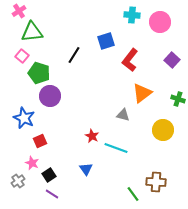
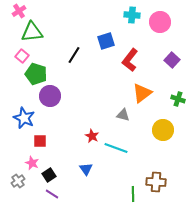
green pentagon: moved 3 px left, 1 px down
red square: rotated 24 degrees clockwise
green line: rotated 35 degrees clockwise
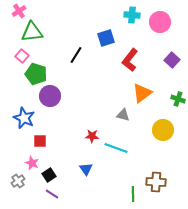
blue square: moved 3 px up
black line: moved 2 px right
red star: rotated 24 degrees counterclockwise
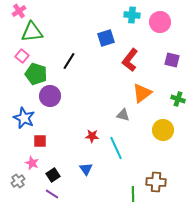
black line: moved 7 px left, 6 px down
purple square: rotated 28 degrees counterclockwise
cyan line: rotated 45 degrees clockwise
black square: moved 4 px right
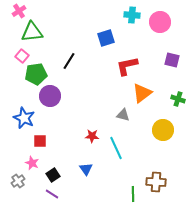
red L-shape: moved 3 px left, 6 px down; rotated 40 degrees clockwise
green pentagon: rotated 25 degrees counterclockwise
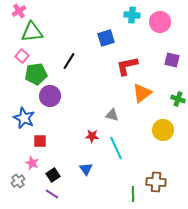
gray triangle: moved 11 px left
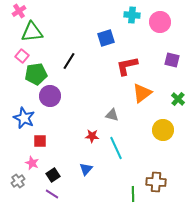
green cross: rotated 24 degrees clockwise
blue triangle: rotated 16 degrees clockwise
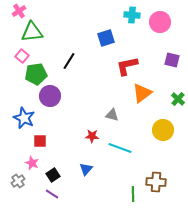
cyan line: moved 4 px right; rotated 45 degrees counterclockwise
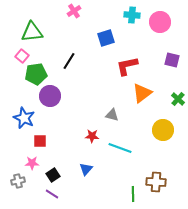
pink cross: moved 55 px right
pink star: rotated 24 degrees counterclockwise
gray cross: rotated 24 degrees clockwise
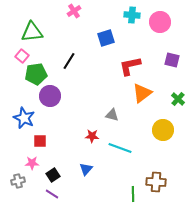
red L-shape: moved 3 px right
